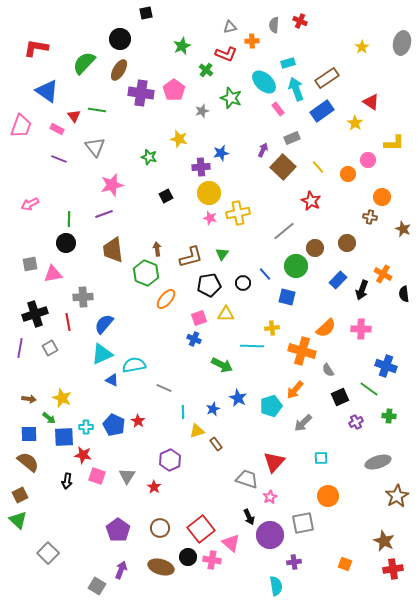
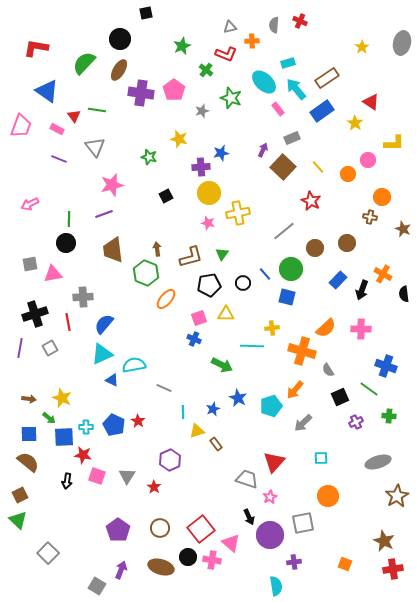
cyan arrow at (296, 89): rotated 20 degrees counterclockwise
pink star at (210, 218): moved 2 px left, 5 px down
green circle at (296, 266): moved 5 px left, 3 px down
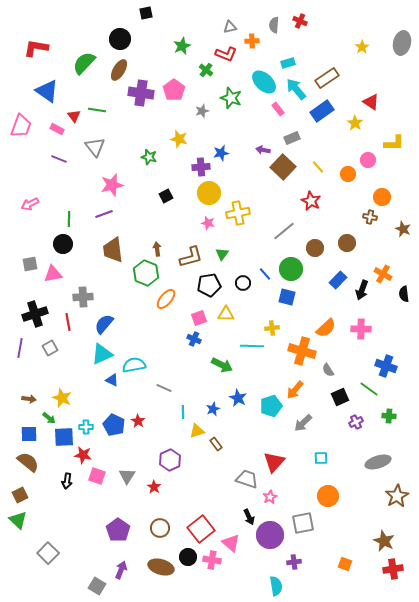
purple arrow at (263, 150): rotated 104 degrees counterclockwise
black circle at (66, 243): moved 3 px left, 1 px down
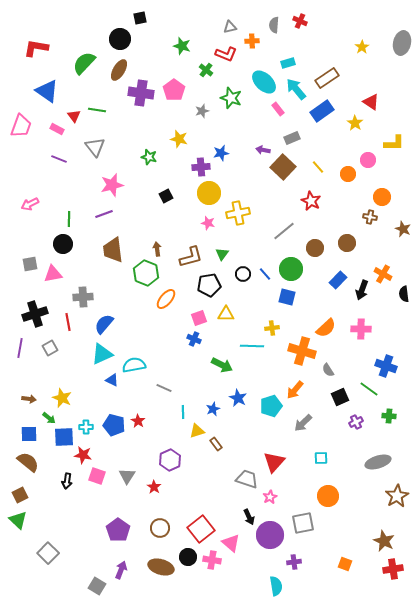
black square at (146, 13): moved 6 px left, 5 px down
green star at (182, 46): rotated 30 degrees counterclockwise
black circle at (243, 283): moved 9 px up
blue pentagon at (114, 425): rotated 10 degrees counterclockwise
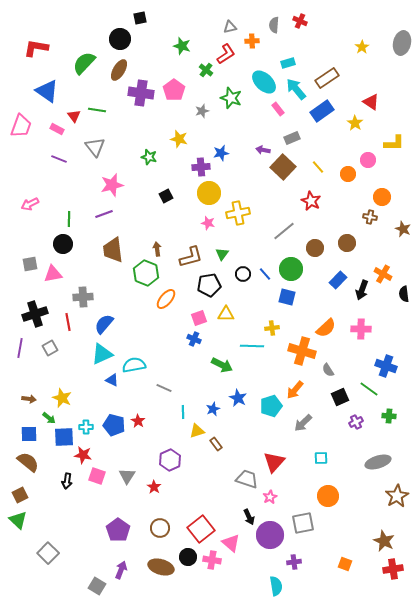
red L-shape at (226, 54): rotated 55 degrees counterclockwise
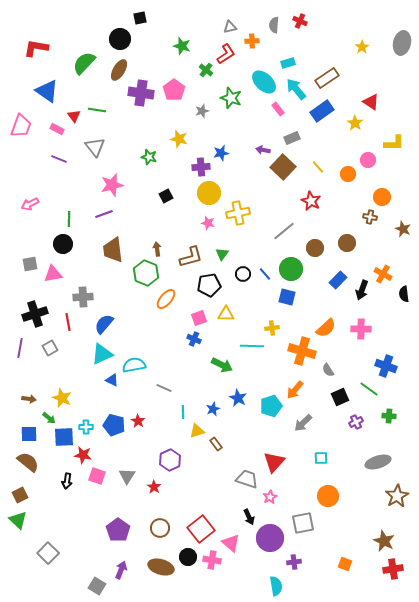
purple circle at (270, 535): moved 3 px down
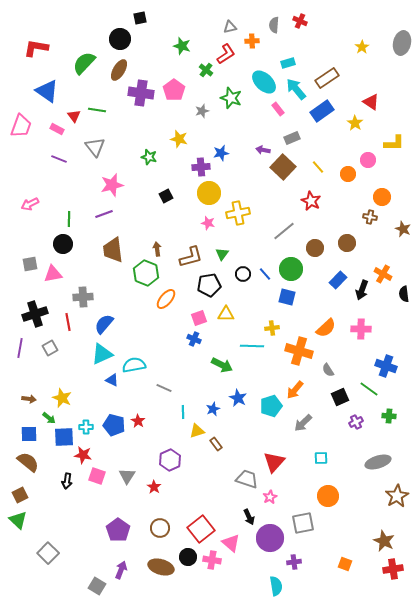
orange cross at (302, 351): moved 3 px left
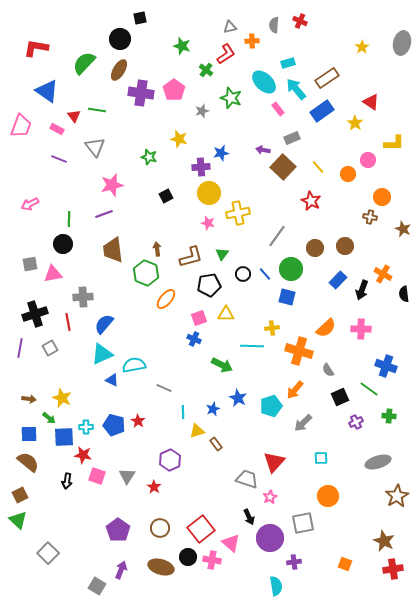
gray line at (284, 231): moved 7 px left, 5 px down; rotated 15 degrees counterclockwise
brown circle at (347, 243): moved 2 px left, 3 px down
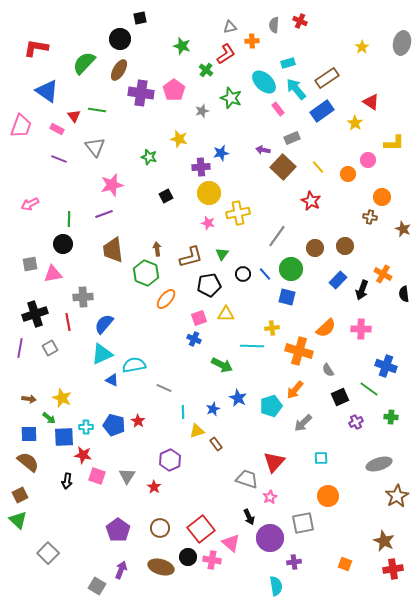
green cross at (389, 416): moved 2 px right, 1 px down
gray ellipse at (378, 462): moved 1 px right, 2 px down
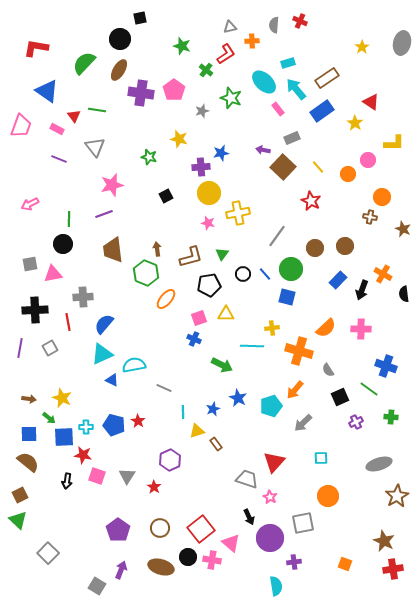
black cross at (35, 314): moved 4 px up; rotated 15 degrees clockwise
pink star at (270, 497): rotated 16 degrees counterclockwise
